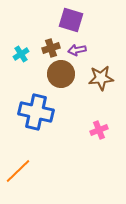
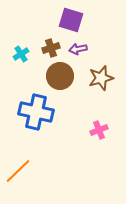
purple arrow: moved 1 px right, 1 px up
brown circle: moved 1 px left, 2 px down
brown star: rotated 10 degrees counterclockwise
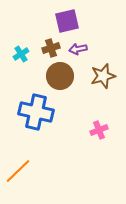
purple square: moved 4 px left, 1 px down; rotated 30 degrees counterclockwise
brown star: moved 2 px right, 2 px up
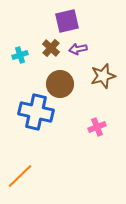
brown cross: rotated 30 degrees counterclockwise
cyan cross: moved 1 px left, 1 px down; rotated 14 degrees clockwise
brown circle: moved 8 px down
pink cross: moved 2 px left, 3 px up
orange line: moved 2 px right, 5 px down
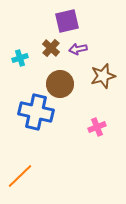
cyan cross: moved 3 px down
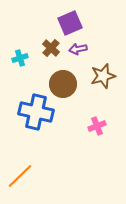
purple square: moved 3 px right, 2 px down; rotated 10 degrees counterclockwise
brown circle: moved 3 px right
pink cross: moved 1 px up
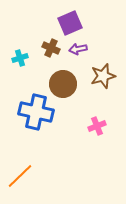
brown cross: rotated 18 degrees counterclockwise
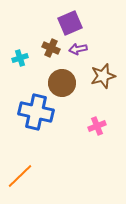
brown circle: moved 1 px left, 1 px up
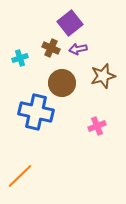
purple square: rotated 15 degrees counterclockwise
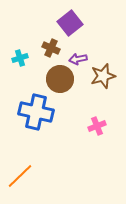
purple arrow: moved 10 px down
brown circle: moved 2 px left, 4 px up
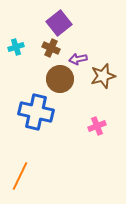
purple square: moved 11 px left
cyan cross: moved 4 px left, 11 px up
orange line: rotated 20 degrees counterclockwise
